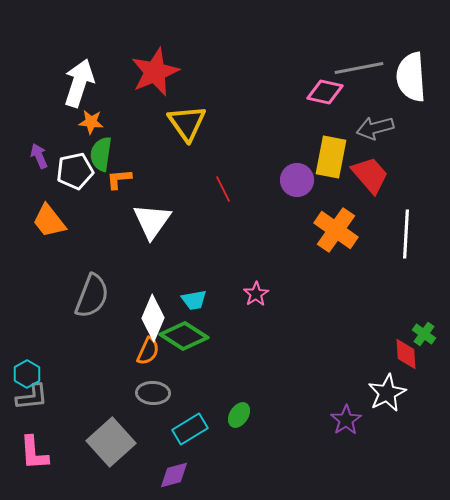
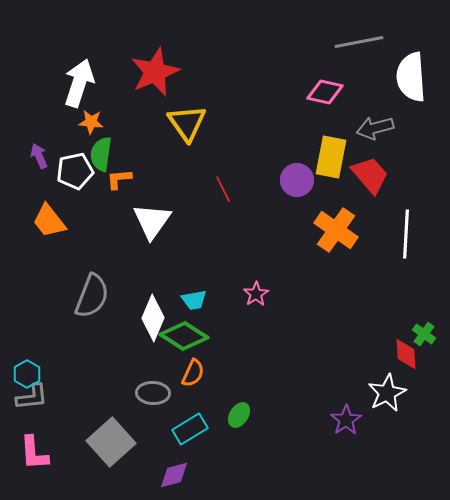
gray line: moved 26 px up
orange semicircle: moved 45 px right, 22 px down
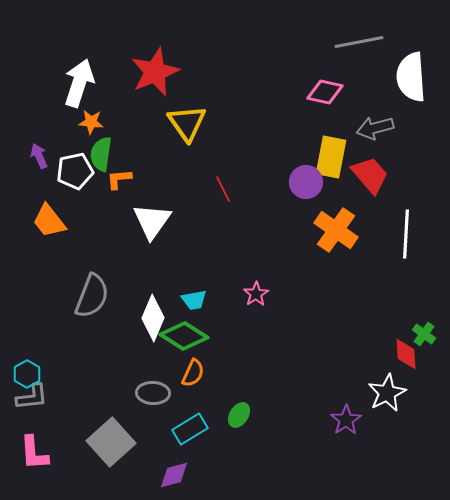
purple circle: moved 9 px right, 2 px down
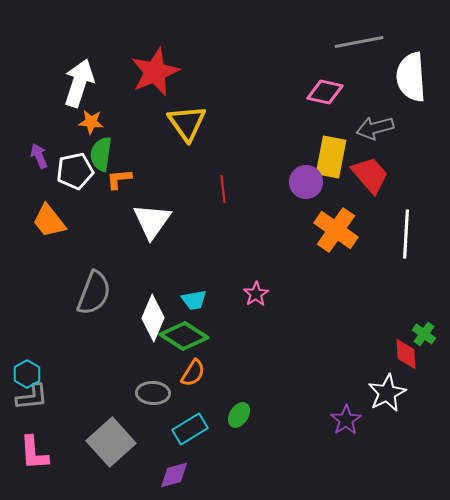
red line: rotated 20 degrees clockwise
gray semicircle: moved 2 px right, 3 px up
orange semicircle: rotated 8 degrees clockwise
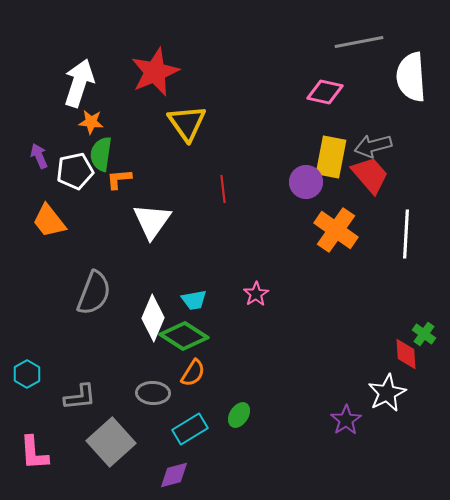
gray arrow: moved 2 px left, 18 px down
gray L-shape: moved 48 px right
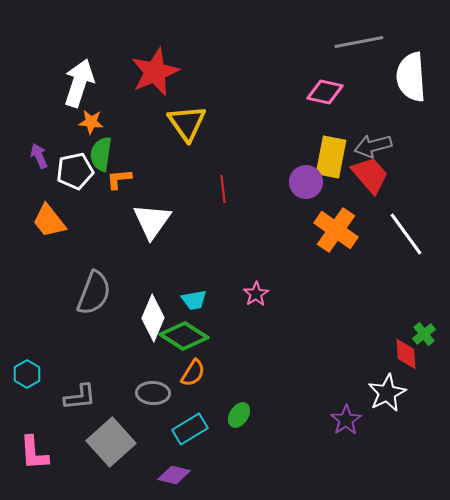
white line: rotated 39 degrees counterclockwise
green cross: rotated 15 degrees clockwise
purple diamond: rotated 28 degrees clockwise
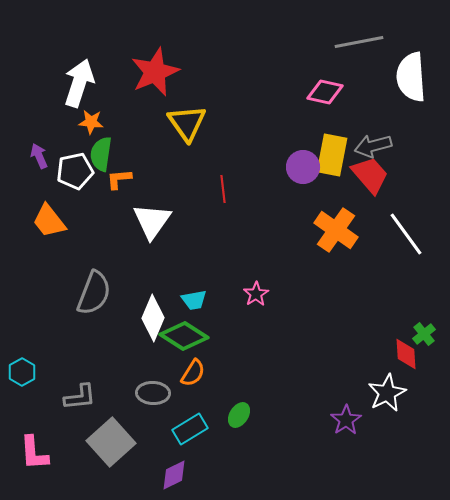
yellow rectangle: moved 1 px right, 2 px up
purple circle: moved 3 px left, 15 px up
cyan hexagon: moved 5 px left, 2 px up
purple diamond: rotated 40 degrees counterclockwise
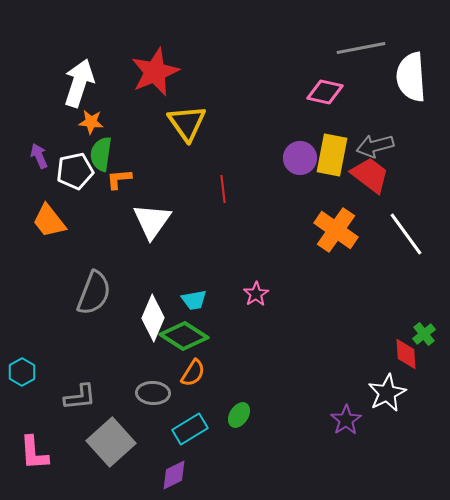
gray line: moved 2 px right, 6 px down
gray arrow: moved 2 px right
purple circle: moved 3 px left, 9 px up
red trapezoid: rotated 12 degrees counterclockwise
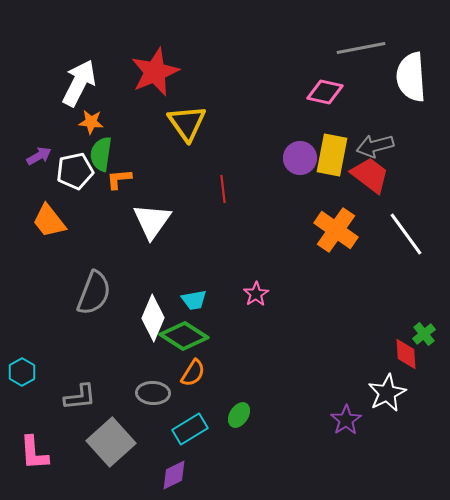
white arrow: rotated 9 degrees clockwise
purple arrow: rotated 85 degrees clockwise
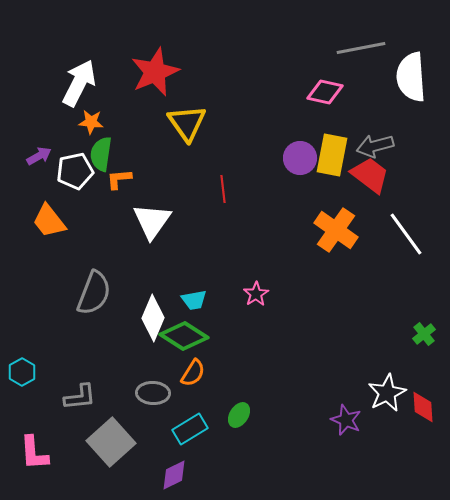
red diamond: moved 17 px right, 53 px down
purple star: rotated 16 degrees counterclockwise
